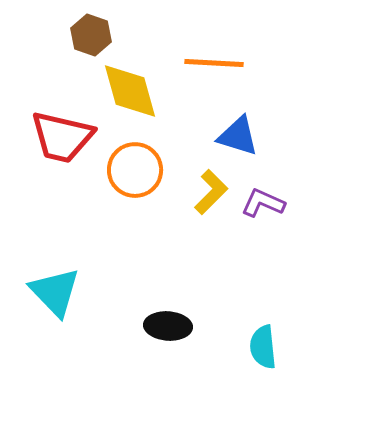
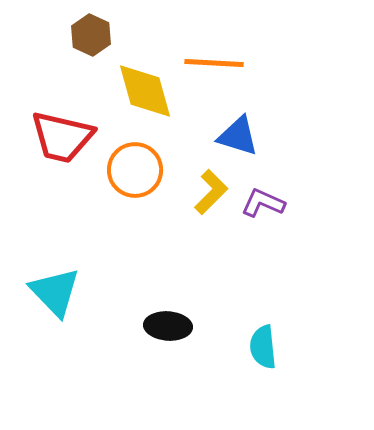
brown hexagon: rotated 6 degrees clockwise
yellow diamond: moved 15 px right
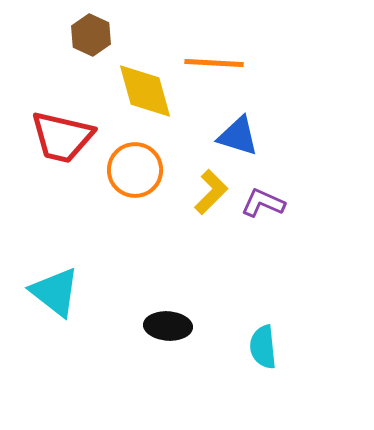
cyan triangle: rotated 8 degrees counterclockwise
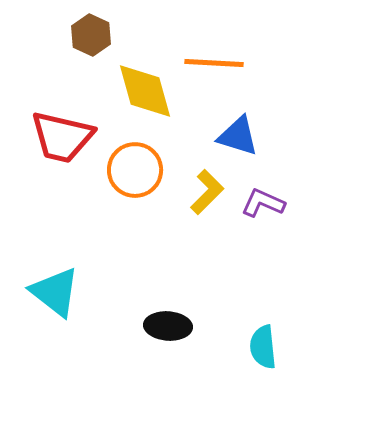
yellow L-shape: moved 4 px left
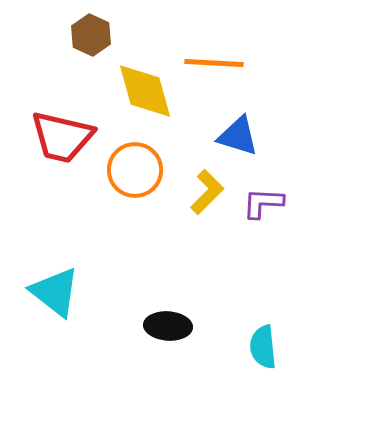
purple L-shape: rotated 21 degrees counterclockwise
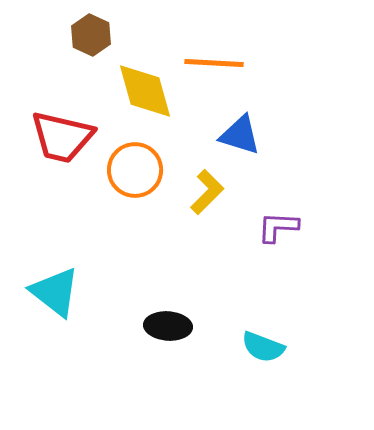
blue triangle: moved 2 px right, 1 px up
purple L-shape: moved 15 px right, 24 px down
cyan semicircle: rotated 63 degrees counterclockwise
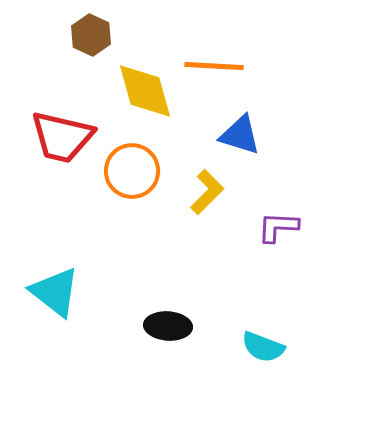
orange line: moved 3 px down
orange circle: moved 3 px left, 1 px down
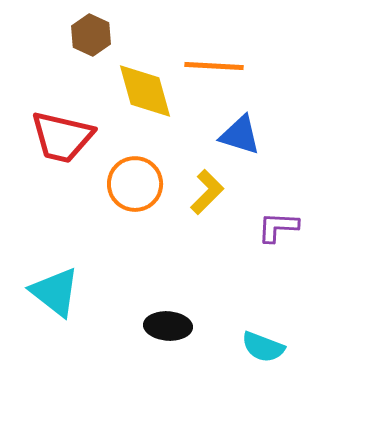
orange circle: moved 3 px right, 13 px down
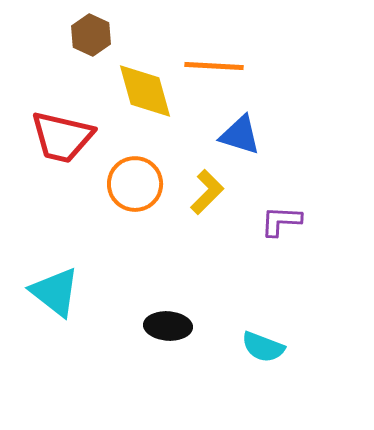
purple L-shape: moved 3 px right, 6 px up
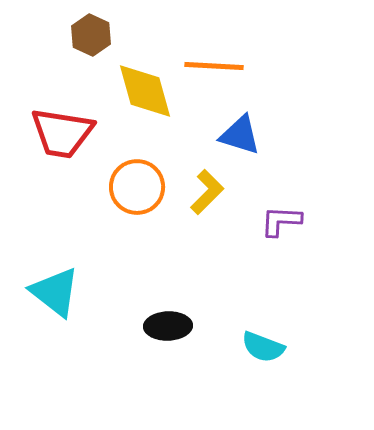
red trapezoid: moved 4 px up; rotated 4 degrees counterclockwise
orange circle: moved 2 px right, 3 px down
black ellipse: rotated 6 degrees counterclockwise
